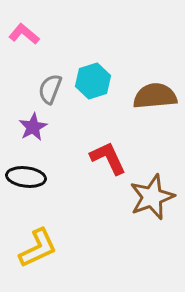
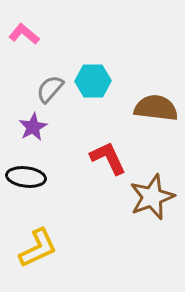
cyan hexagon: rotated 16 degrees clockwise
gray semicircle: rotated 20 degrees clockwise
brown semicircle: moved 1 px right, 12 px down; rotated 12 degrees clockwise
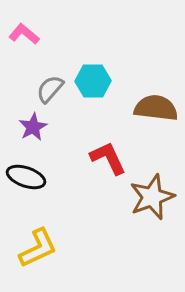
black ellipse: rotated 12 degrees clockwise
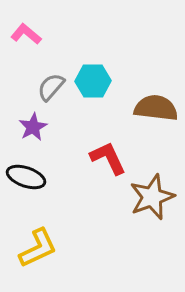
pink L-shape: moved 2 px right
gray semicircle: moved 1 px right, 2 px up
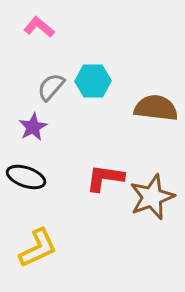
pink L-shape: moved 13 px right, 7 px up
red L-shape: moved 3 px left, 20 px down; rotated 57 degrees counterclockwise
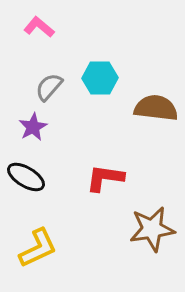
cyan hexagon: moved 7 px right, 3 px up
gray semicircle: moved 2 px left
black ellipse: rotated 12 degrees clockwise
brown star: moved 32 px down; rotated 12 degrees clockwise
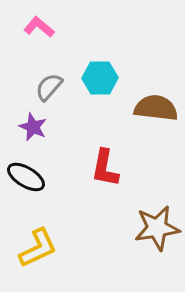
purple star: rotated 20 degrees counterclockwise
red L-shape: moved 10 px up; rotated 87 degrees counterclockwise
brown star: moved 5 px right, 1 px up
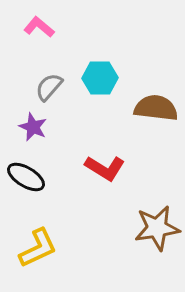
red L-shape: rotated 69 degrees counterclockwise
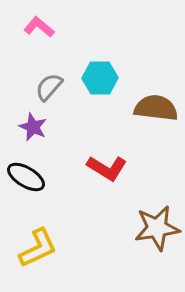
red L-shape: moved 2 px right
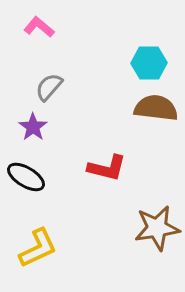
cyan hexagon: moved 49 px right, 15 px up
purple star: rotated 12 degrees clockwise
red L-shape: rotated 18 degrees counterclockwise
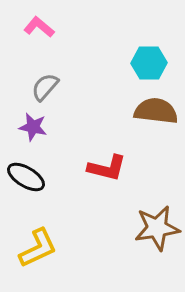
gray semicircle: moved 4 px left
brown semicircle: moved 3 px down
purple star: rotated 24 degrees counterclockwise
